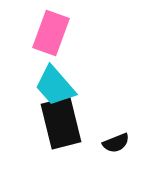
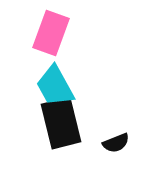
cyan trapezoid: rotated 12 degrees clockwise
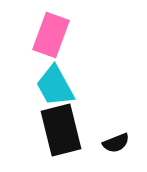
pink rectangle: moved 2 px down
black rectangle: moved 7 px down
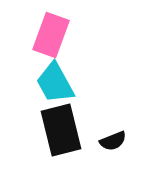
cyan trapezoid: moved 3 px up
black semicircle: moved 3 px left, 2 px up
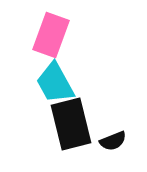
black rectangle: moved 10 px right, 6 px up
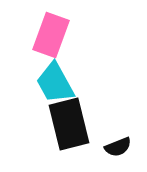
black rectangle: moved 2 px left
black semicircle: moved 5 px right, 6 px down
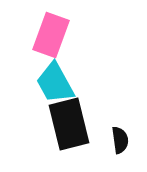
black semicircle: moved 2 px right, 7 px up; rotated 76 degrees counterclockwise
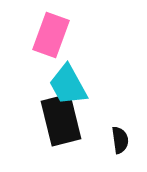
cyan trapezoid: moved 13 px right, 2 px down
black rectangle: moved 8 px left, 4 px up
